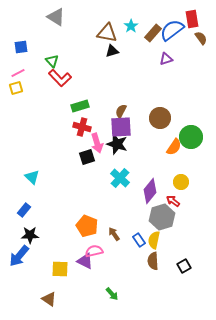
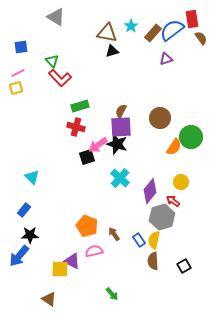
red cross at (82, 127): moved 6 px left
pink arrow at (97, 143): moved 1 px right, 2 px down; rotated 72 degrees clockwise
purple triangle at (85, 261): moved 13 px left
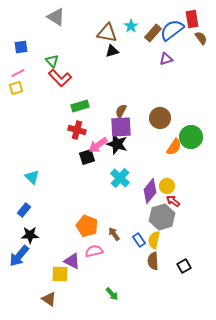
red cross at (76, 127): moved 1 px right, 3 px down
yellow circle at (181, 182): moved 14 px left, 4 px down
yellow square at (60, 269): moved 5 px down
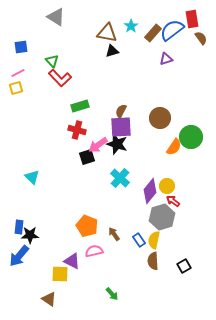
blue rectangle at (24, 210): moved 5 px left, 17 px down; rotated 32 degrees counterclockwise
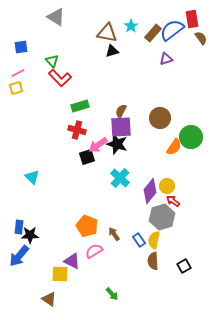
pink semicircle at (94, 251): rotated 18 degrees counterclockwise
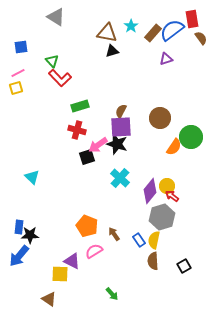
red arrow at (173, 201): moved 1 px left, 5 px up
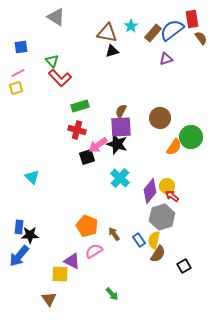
brown semicircle at (153, 261): moved 5 px right, 7 px up; rotated 144 degrees counterclockwise
brown triangle at (49, 299): rotated 21 degrees clockwise
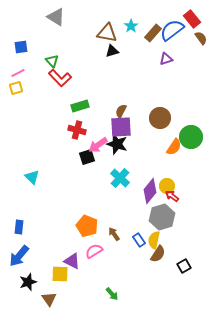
red rectangle at (192, 19): rotated 30 degrees counterclockwise
black star at (30, 235): moved 2 px left, 47 px down; rotated 18 degrees counterclockwise
